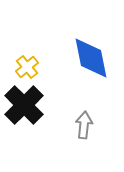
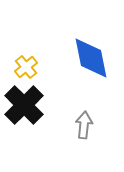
yellow cross: moved 1 px left
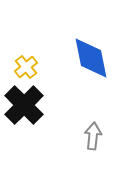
gray arrow: moved 9 px right, 11 px down
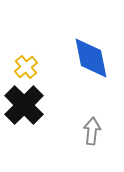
gray arrow: moved 1 px left, 5 px up
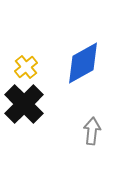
blue diamond: moved 8 px left, 5 px down; rotated 72 degrees clockwise
black cross: moved 1 px up
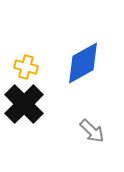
yellow cross: rotated 35 degrees counterclockwise
gray arrow: rotated 128 degrees clockwise
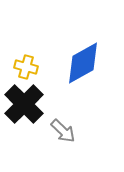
gray arrow: moved 29 px left
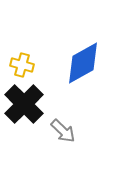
yellow cross: moved 4 px left, 2 px up
